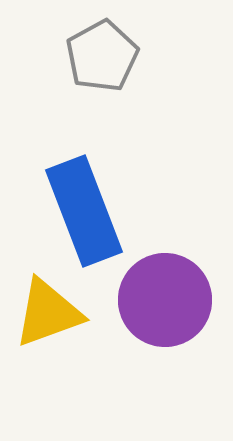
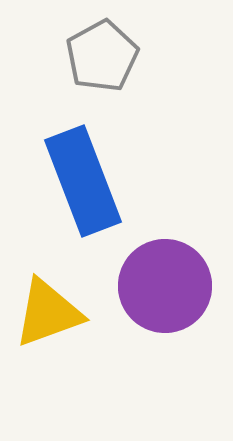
blue rectangle: moved 1 px left, 30 px up
purple circle: moved 14 px up
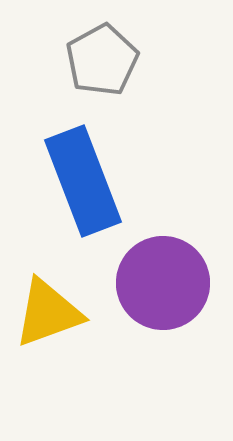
gray pentagon: moved 4 px down
purple circle: moved 2 px left, 3 px up
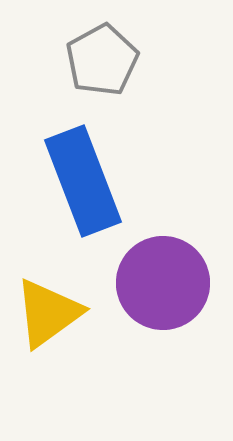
yellow triangle: rotated 16 degrees counterclockwise
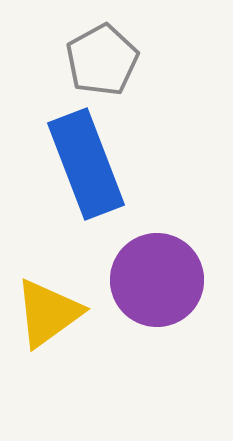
blue rectangle: moved 3 px right, 17 px up
purple circle: moved 6 px left, 3 px up
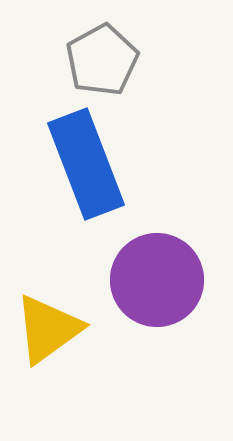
yellow triangle: moved 16 px down
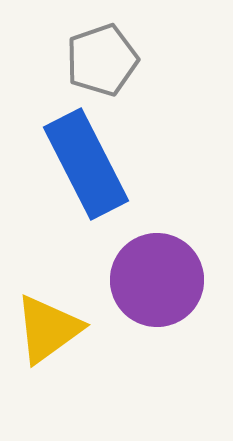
gray pentagon: rotated 10 degrees clockwise
blue rectangle: rotated 6 degrees counterclockwise
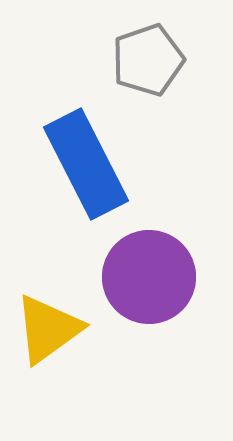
gray pentagon: moved 46 px right
purple circle: moved 8 px left, 3 px up
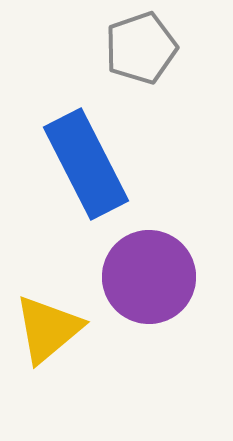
gray pentagon: moved 7 px left, 12 px up
yellow triangle: rotated 4 degrees counterclockwise
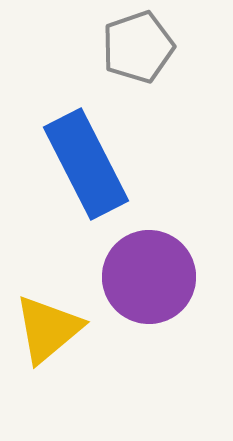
gray pentagon: moved 3 px left, 1 px up
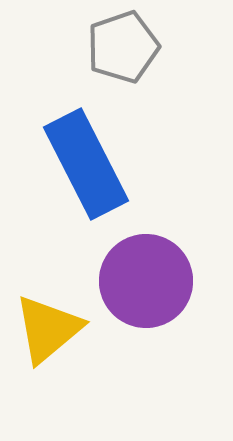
gray pentagon: moved 15 px left
purple circle: moved 3 px left, 4 px down
